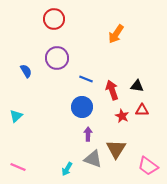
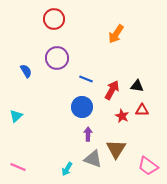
red arrow: rotated 48 degrees clockwise
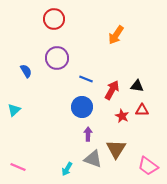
orange arrow: moved 1 px down
cyan triangle: moved 2 px left, 6 px up
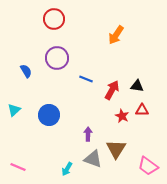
blue circle: moved 33 px left, 8 px down
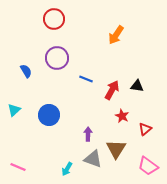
red triangle: moved 3 px right, 19 px down; rotated 40 degrees counterclockwise
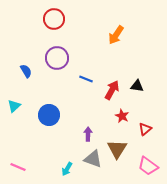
cyan triangle: moved 4 px up
brown triangle: moved 1 px right
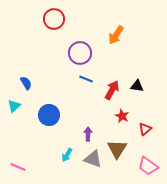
purple circle: moved 23 px right, 5 px up
blue semicircle: moved 12 px down
cyan arrow: moved 14 px up
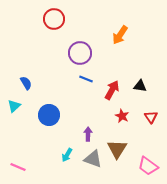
orange arrow: moved 4 px right
black triangle: moved 3 px right
red triangle: moved 6 px right, 12 px up; rotated 24 degrees counterclockwise
